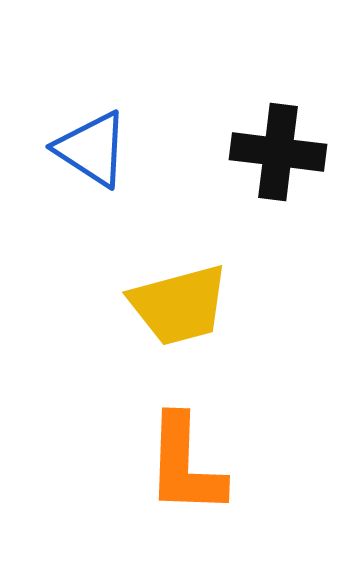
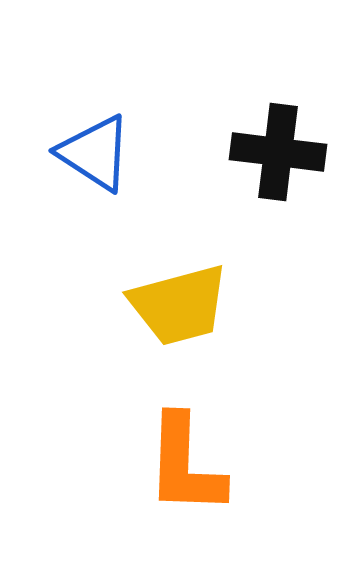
blue triangle: moved 3 px right, 4 px down
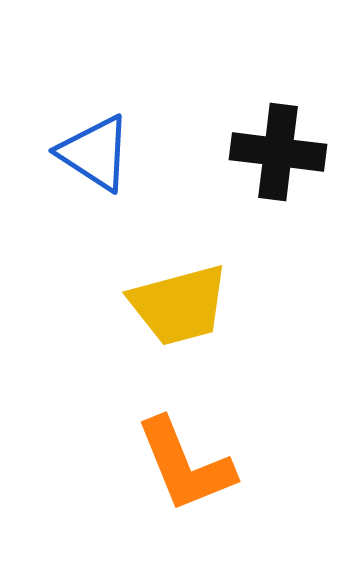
orange L-shape: rotated 24 degrees counterclockwise
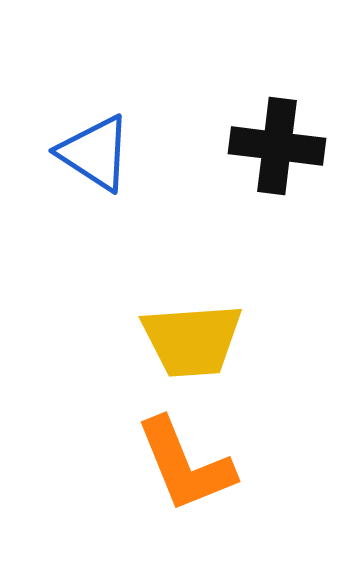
black cross: moved 1 px left, 6 px up
yellow trapezoid: moved 13 px right, 35 px down; rotated 11 degrees clockwise
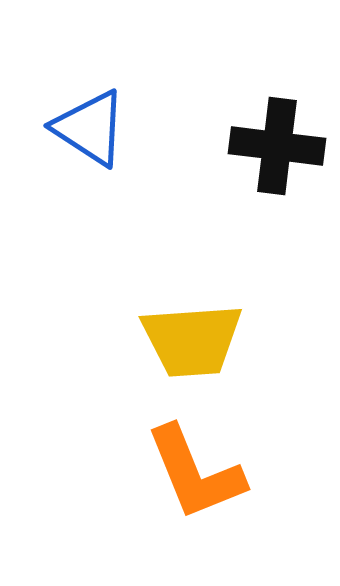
blue triangle: moved 5 px left, 25 px up
orange L-shape: moved 10 px right, 8 px down
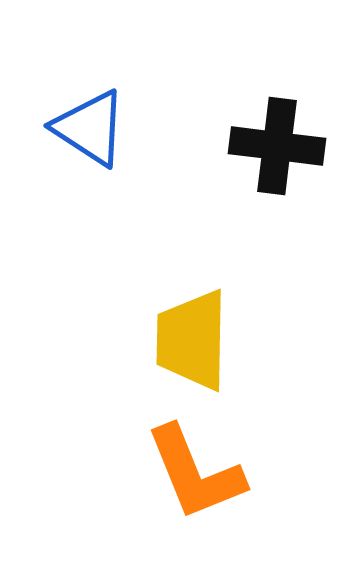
yellow trapezoid: rotated 95 degrees clockwise
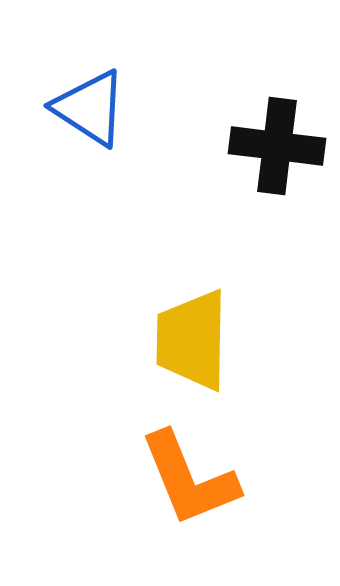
blue triangle: moved 20 px up
orange L-shape: moved 6 px left, 6 px down
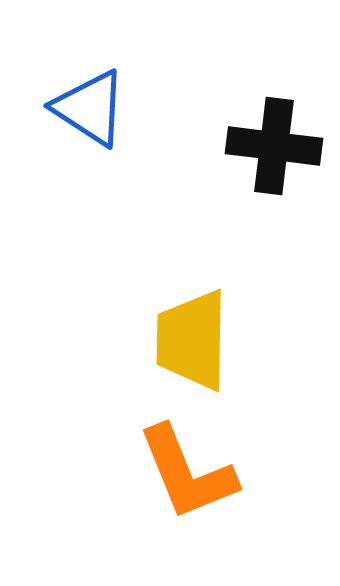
black cross: moved 3 px left
orange L-shape: moved 2 px left, 6 px up
